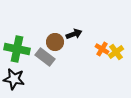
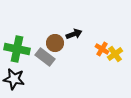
brown circle: moved 1 px down
yellow cross: moved 1 px left, 2 px down
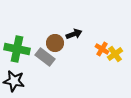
black star: moved 2 px down
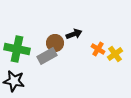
orange cross: moved 4 px left
gray rectangle: moved 2 px right, 1 px up; rotated 66 degrees counterclockwise
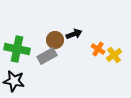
brown circle: moved 3 px up
yellow cross: moved 1 px left, 1 px down
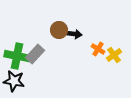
black arrow: rotated 28 degrees clockwise
brown circle: moved 4 px right, 10 px up
green cross: moved 7 px down
gray rectangle: moved 12 px left, 2 px up; rotated 18 degrees counterclockwise
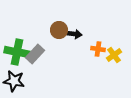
orange cross: rotated 24 degrees counterclockwise
green cross: moved 4 px up
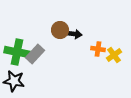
brown circle: moved 1 px right
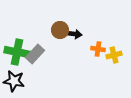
yellow cross: rotated 21 degrees clockwise
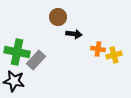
brown circle: moved 2 px left, 13 px up
gray rectangle: moved 1 px right, 6 px down
